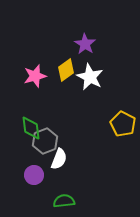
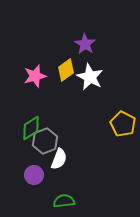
green diamond: rotated 65 degrees clockwise
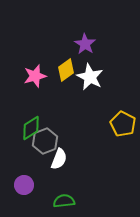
purple circle: moved 10 px left, 10 px down
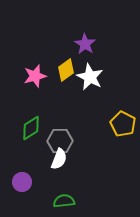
gray hexagon: moved 15 px right; rotated 20 degrees clockwise
purple circle: moved 2 px left, 3 px up
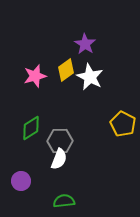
purple circle: moved 1 px left, 1 px up
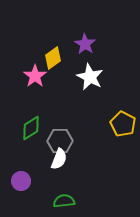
yellow diamond: moved 13 px left, 12 px up
pink star: rotated 20 degrees counterclockwise
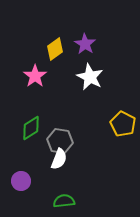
yellow diamond: moved 2 px right, 9 px up
gray hexagon: rotated 10 degrees clockwise
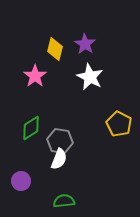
yellow diamond: rotated 40 degrees counterclockwise
yellow pentagon: moved 4 px left
